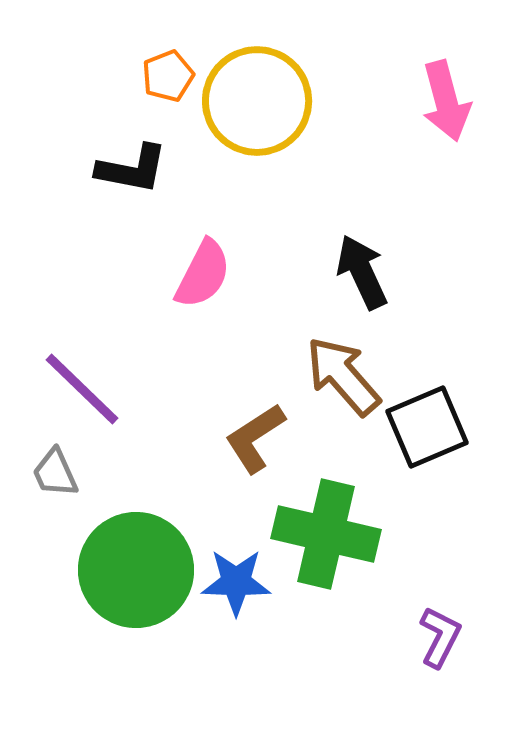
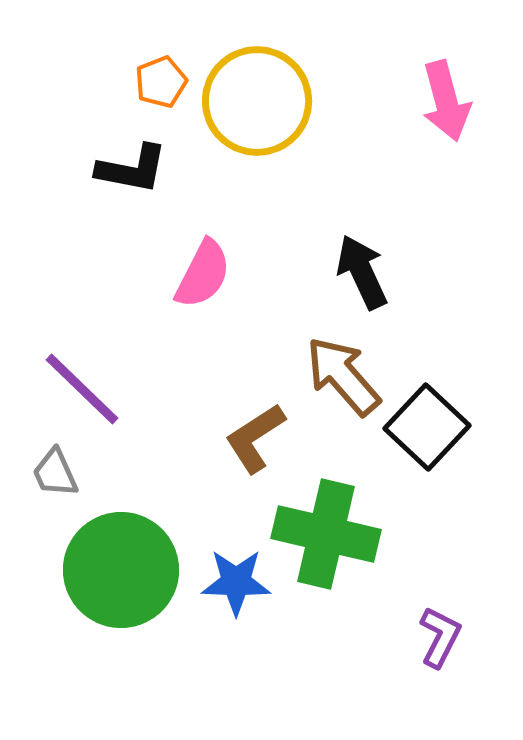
orange pentagon: moved 7 px left, 6 px down
black square: rotated 24 degrees counterclockwise
green circle: moved 15 px left
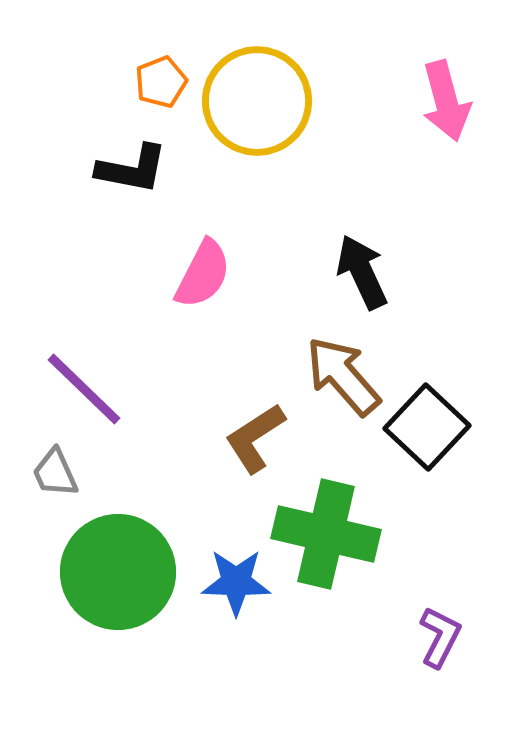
purple line: moved 2 px right
green circle: moved 3 px left, 2 px down
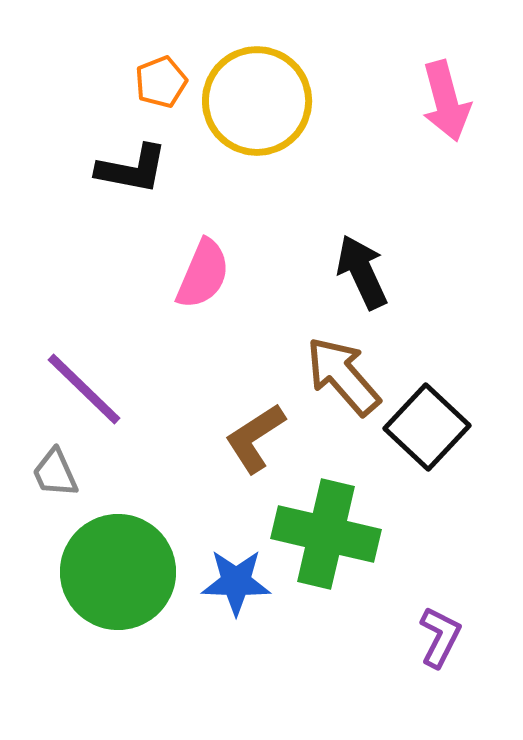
pink semicircle: rotated 4 degrees counterclockwise
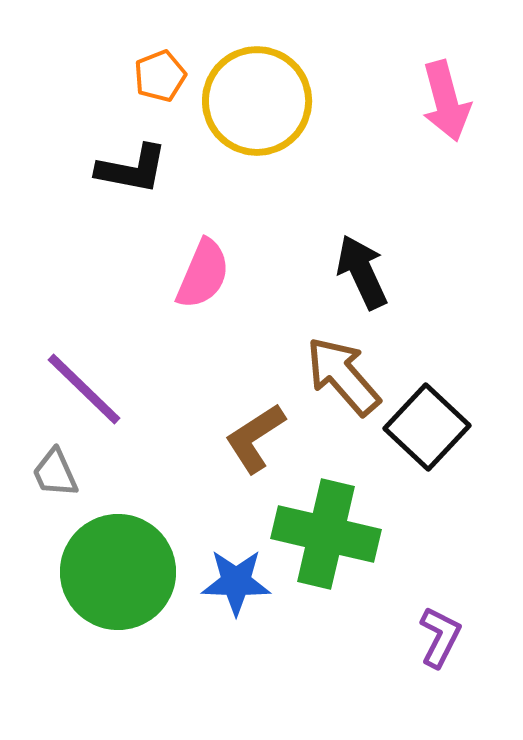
orange pentagon: moved 1 px left, 6 px up
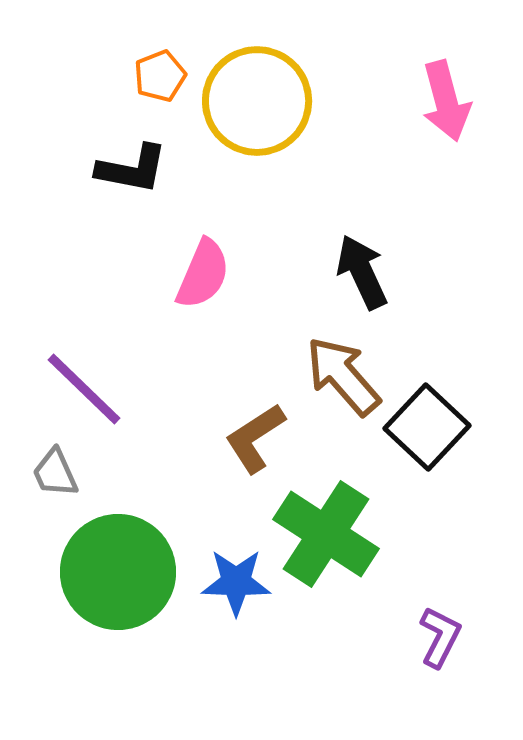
green cross: rotated 20 degrees clockwise
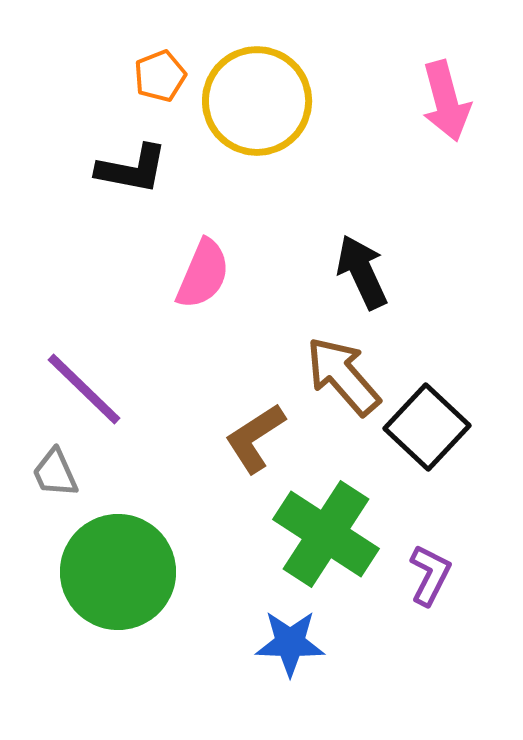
blue star: moved 54 px right, 61 px down
purple L-shape: moved 10 px left, 62 px up
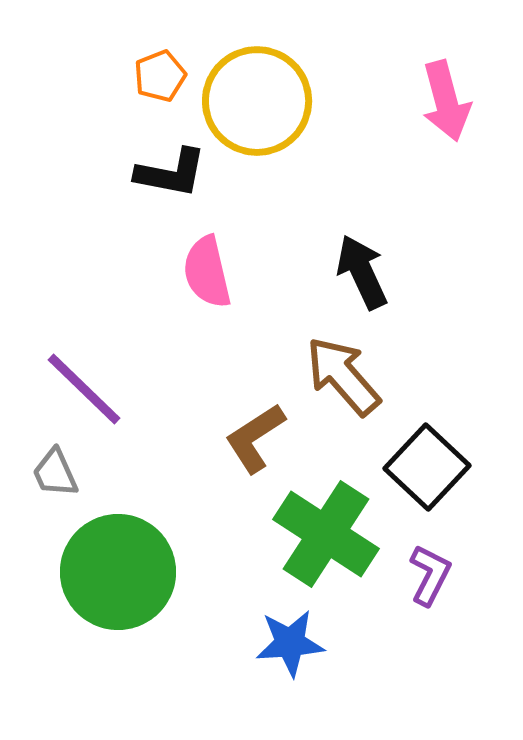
black L-shape: moved 39 px right, 4 px down
pink semicircle: moved 4 px right, 2 px up; rotated 144 degrees clockwise
black square: moved 40 px down
blue star: rotated 6 degrees counterclockwise
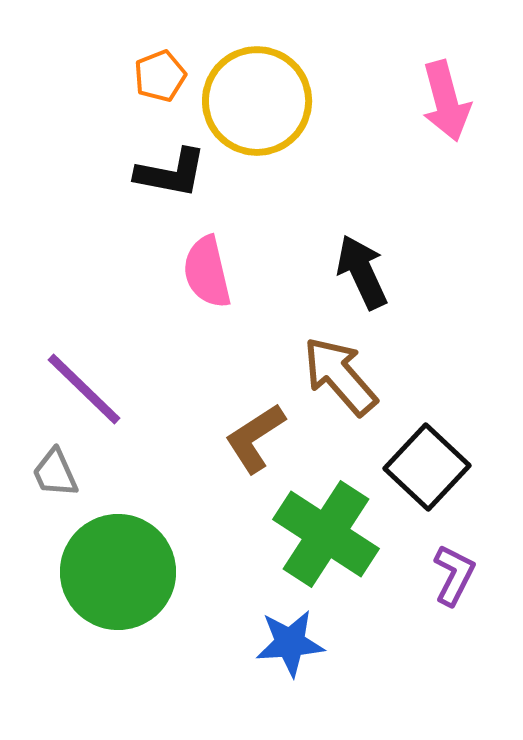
brown arrow: moved 3 px left
purple L-shape: moved 24 px right
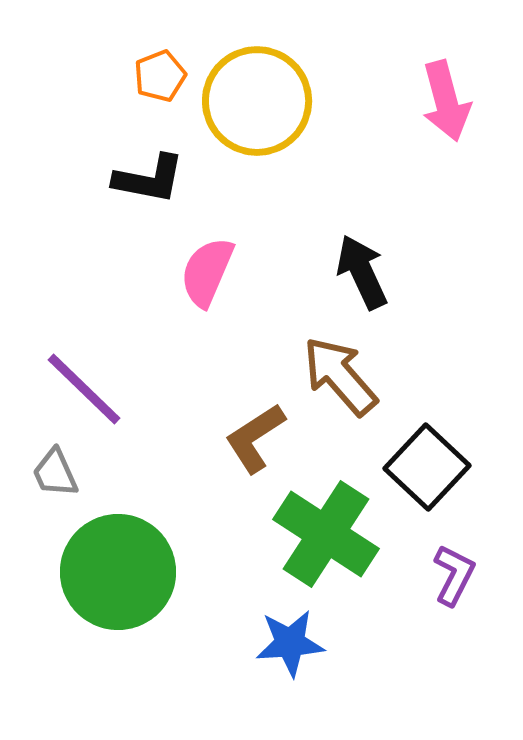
black L-shape: moved 22 px left, 6 px down
pink semicircle: rotated 36 degrees clockwise
